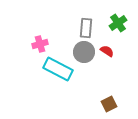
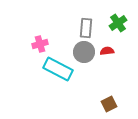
red semicircle: rotated 40 degrees counterclockwise
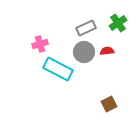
gray rectangle: rotated 60 degrees clockwise
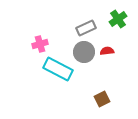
green cross: moved 4 px up
brown square: moved 7 px left, 5 px up
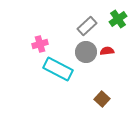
gray rectangle: moved 1 px right, 2 px up; rotated 18 degrees counterclockwise
gray circle: moved 2 px right
brown square: rotated 21 degrees counterclockwise
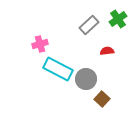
gray rectangle: moved 2 px right, 1 px up
gray circle: moved 27 px down
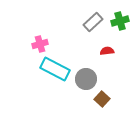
green cross: moved 2 px right, 2 px down; rotated 18 degrees clockwise
gray rectangle: moved 4 px right, 3 px up
cyan rectangle: moved 3 px left
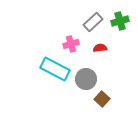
pink cross: moved 31 px right
red semicircle: moved 7 px left, 3 px up
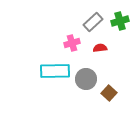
pink cross: moved 1 px right, 1 px up
cyan rectangle: moved 2 px down; rotated 28 degrees counterclockwise
brown square: moved 7 px right, 6 px up
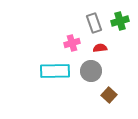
gray rectangle: moved 1 px right, 1 px down; rotated 66 degrees counterclockwise
gray circle: moved 5 px right, 8 px up
brown square: moved 2 px down
